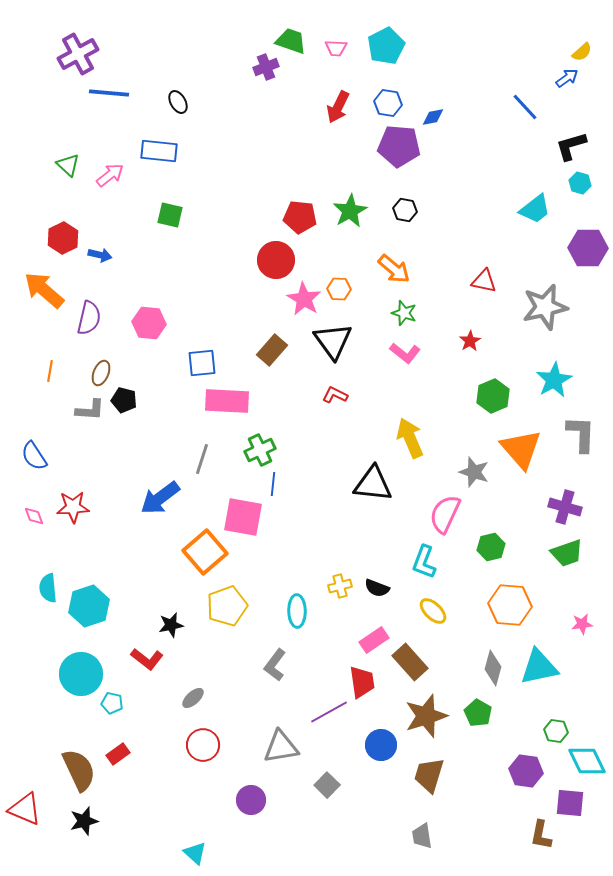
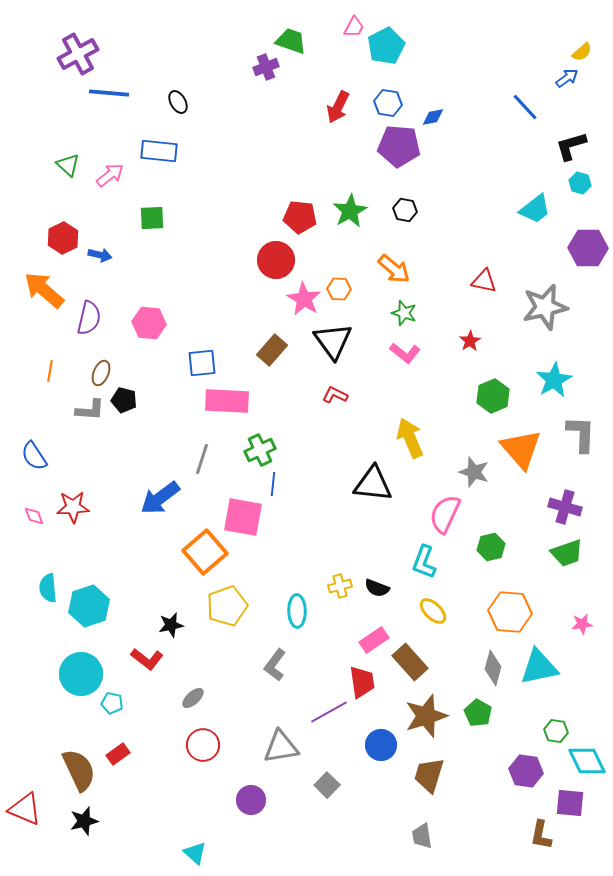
pink trapezoid at (336, 48): moved 18 px right, 21 px up; rotated 65 degrees counterclockwise
green square at (170, 215): moved 18 px left, 3 px down; rotated 16 degrees counterclockwise
orange hexagon at (510, 605): moved 7 px down
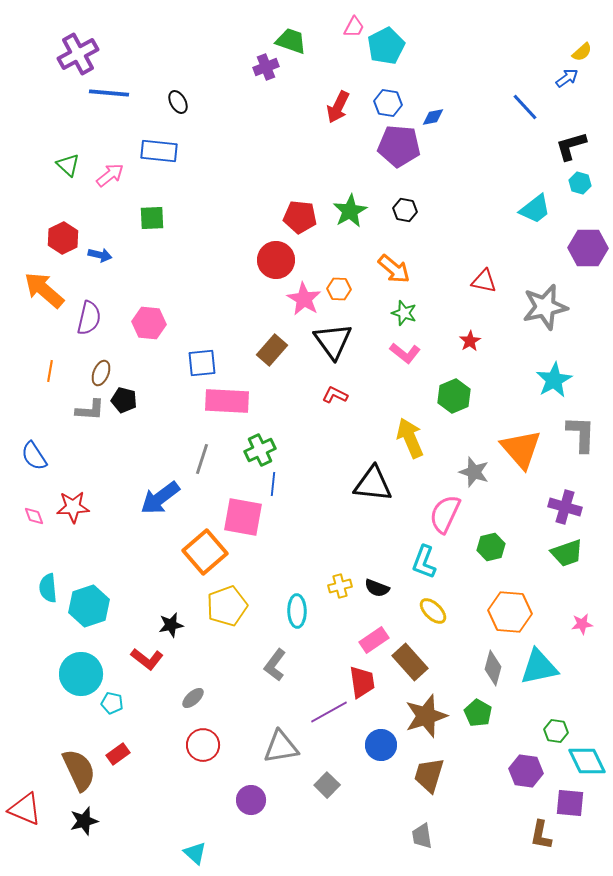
green hexagon at (493, 396): moved 39 px left
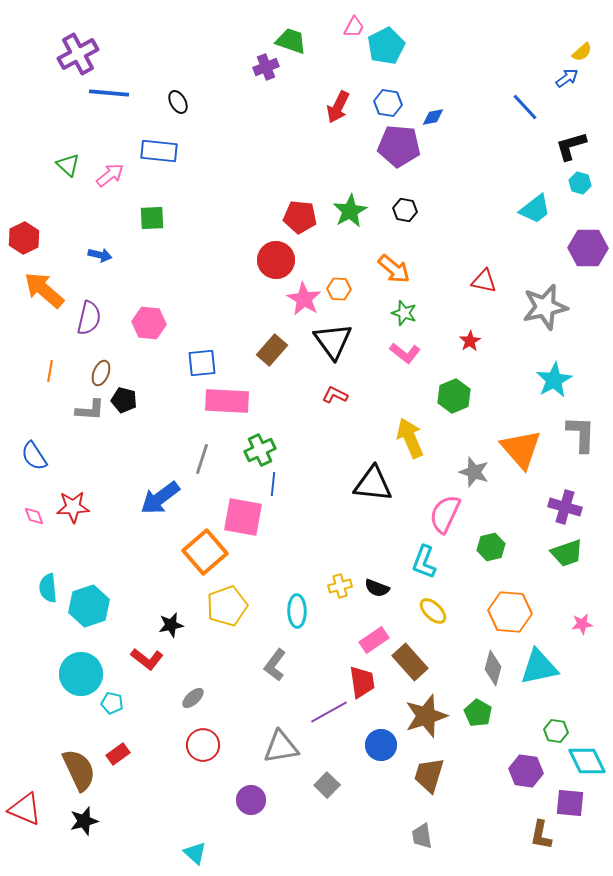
red hexagon at (63, 238): moved 39 px left
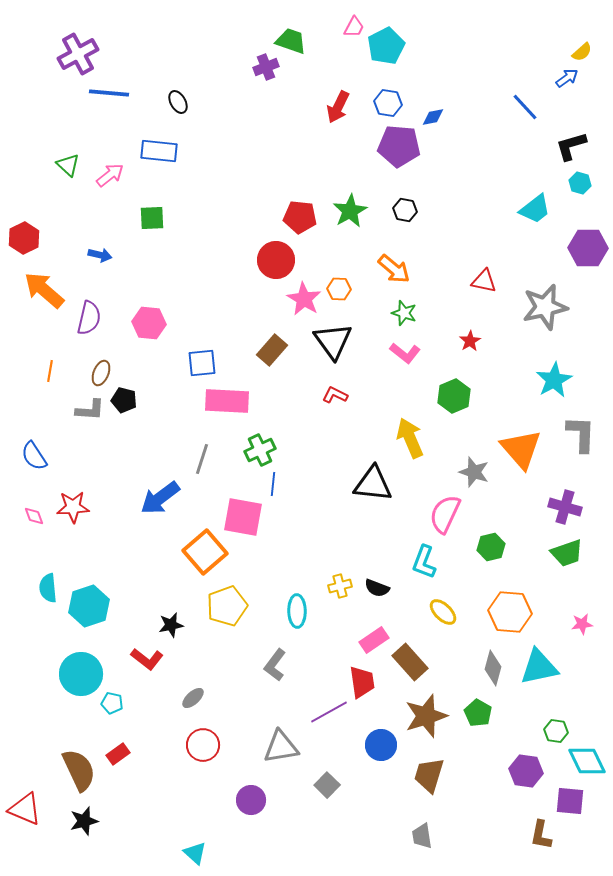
yellow ellipse at (433, 611): moved 10 px right, 1 px down
purple square at (570, 803): moved 2 px up
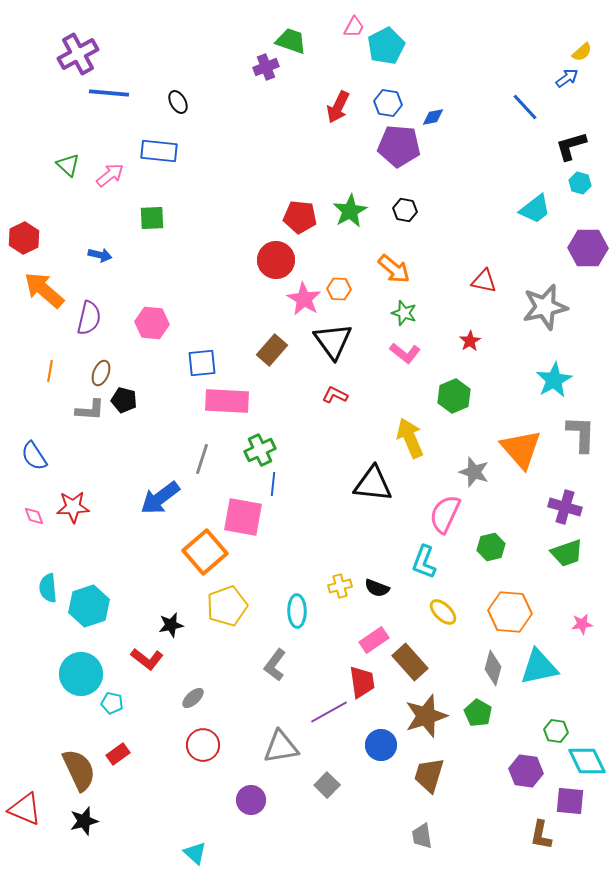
pink hexagon at (149, 323): moved 3 px right
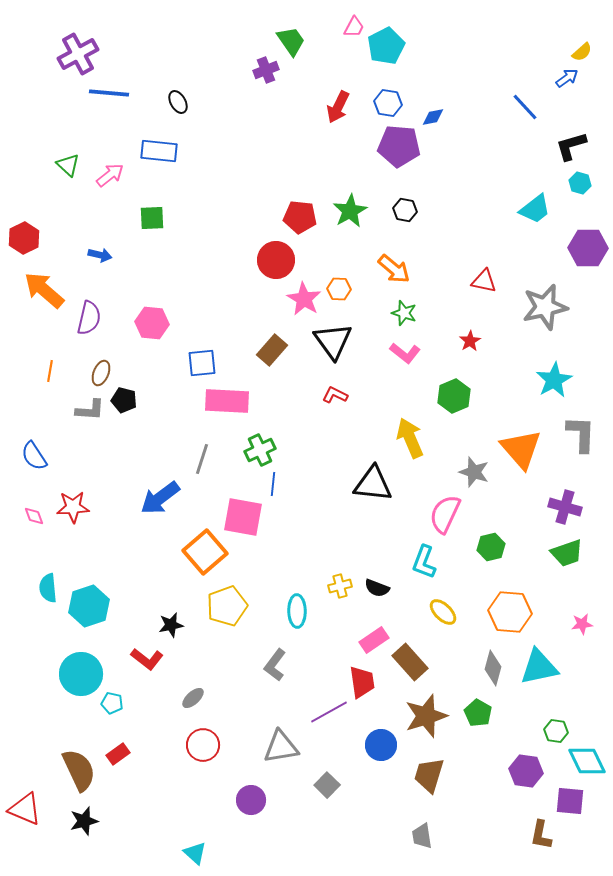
green trapezoid at (291, 41): rotated 36 degrees clockwise
purple cross at (266, 67): moved 3 px down
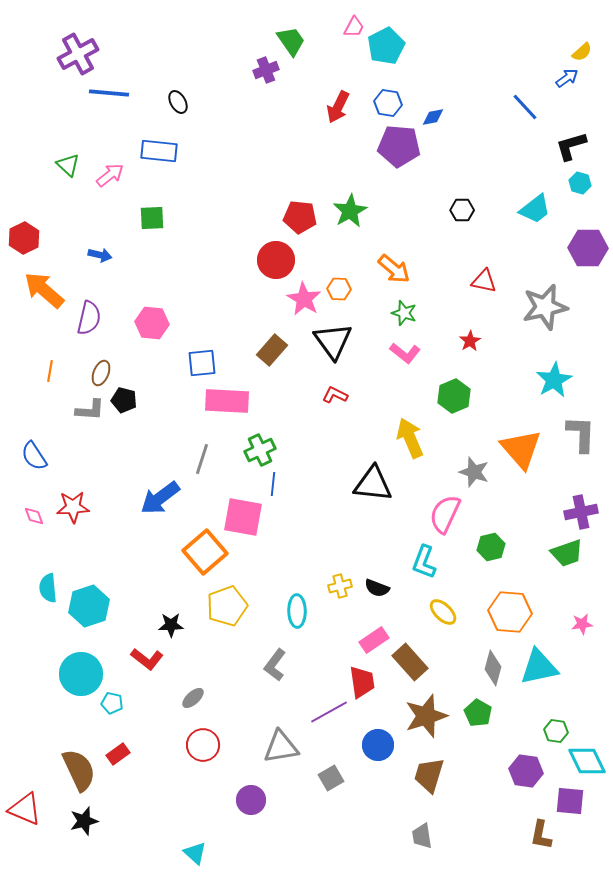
black hexagon at (405, 210): moved 57 px right; rotated 10 degrees counterclockwise
purple cross at (565, 507): moved 16 px right, 5 px down; rotated 28 degrees counterclockwise
black star at (171, 625): rotated 10 degrees clockwise
blue circle at (381, 745): moved 3 px left
gray square at (327, 785): moved 4 px right, 7 px up; rotated 15 degrees clockwise
